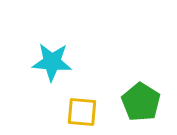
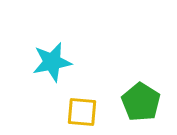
cyan star: rotated 15 degrees counterclockwise
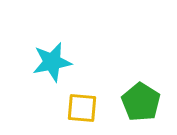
yellow square: moved 4 px up
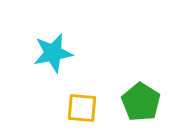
cyan star: moved 1 px right, 9 px up
